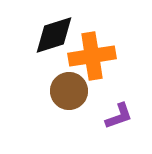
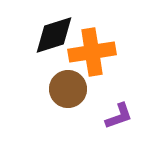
orange cross: moved 4 px up
brown circle: moved 1 px left, 2 px up
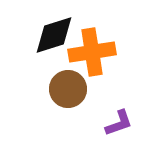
purple L-shape: moved 7 px down
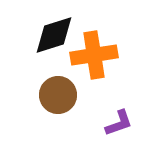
orange cross: moved 2 px right, 3 px down
brown circle: moved 10 px left, 6 px down
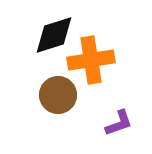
orange cross: moved 3 px left, 5 px down
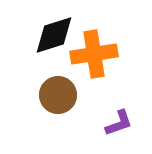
orange cross: moved 3 px right, 6 px up
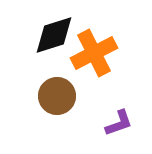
orange cross: moved 1 px up; rotated 18 degrees counterclockwise
brown circle: moved 1 px left, 1 px down
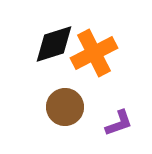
black diamond: moved 9 px down
brown circle: moved 8 px right, 11 px down
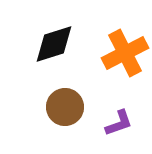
orange cross: moved 31 px right
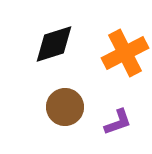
purple L-shape: moved 1 px left, 1 px up
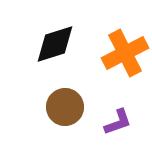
black diamond: moved 1 px right
